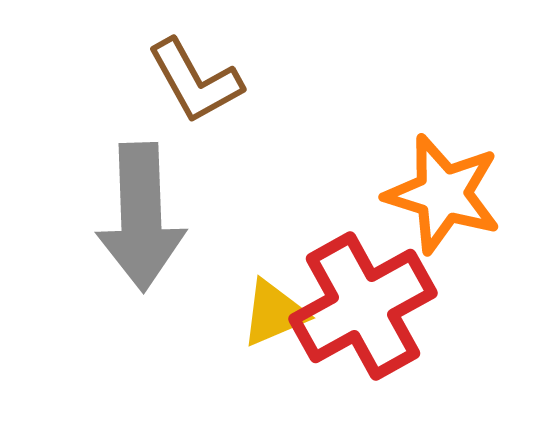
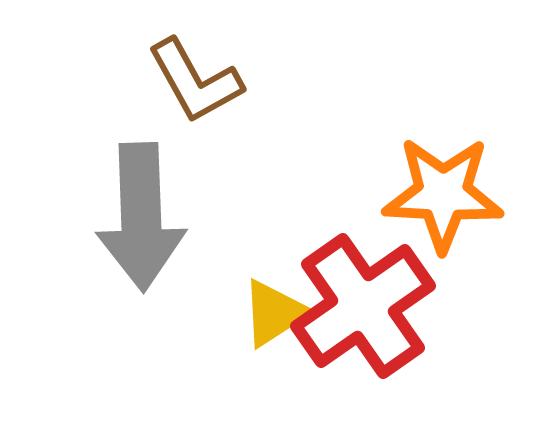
orange star: rotated 14 degrees counterclockwise
red cross: rotated 6 degrees counterclockwise
yellow triangle: rotated 10 degrees counterclockwise
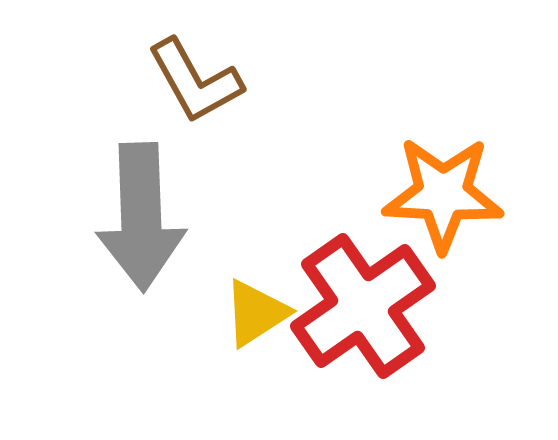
yellow triangle: moved 18 px left
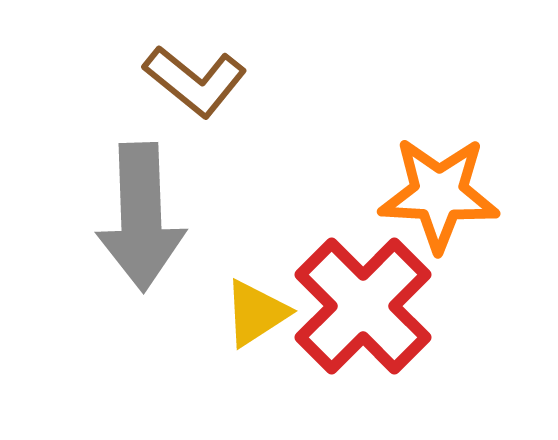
brown L-shape: rotated 22 degrees counterclockwise
orange star: moved 4 px left
red cross: rotated 10 degrees counterclockwise
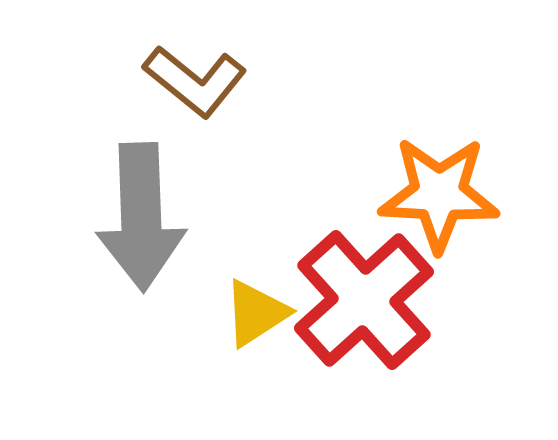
red cross: moved 1 px right, 6 px up; rotated 3 degrees clockwise
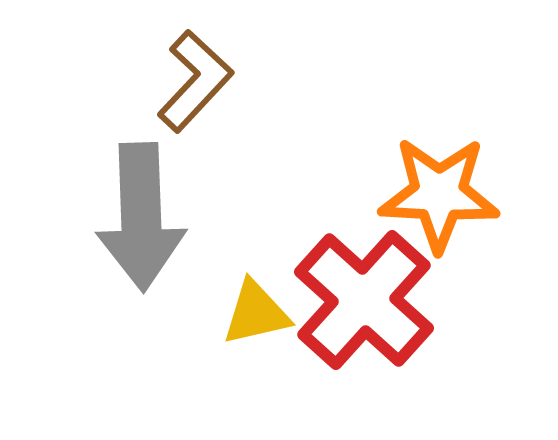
brown L-shape: rotated 86 degrees counterclockwise
red cross: rotated 6 degrees counterclockwise
yellow triangle: rotated 20 degrees clockwise
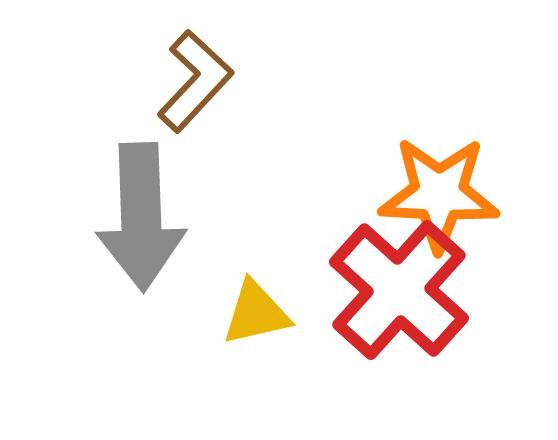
red cross: moved 35 px right, 10 px up
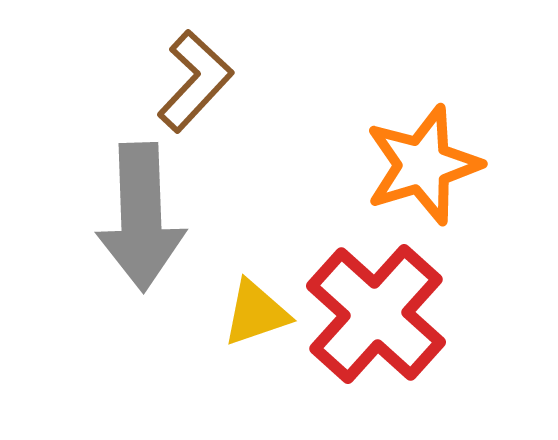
orange star: moved 16 px left, 29 px up; rotated 20 degrees counterclockwise
red cross: moved 23 px left, 24 px down
yellow triangle: rotated 6 degrees counterclockwise
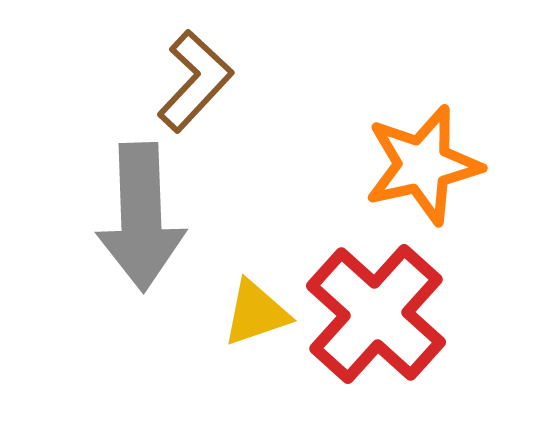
orange star: rotated 4 degrees clockwise
